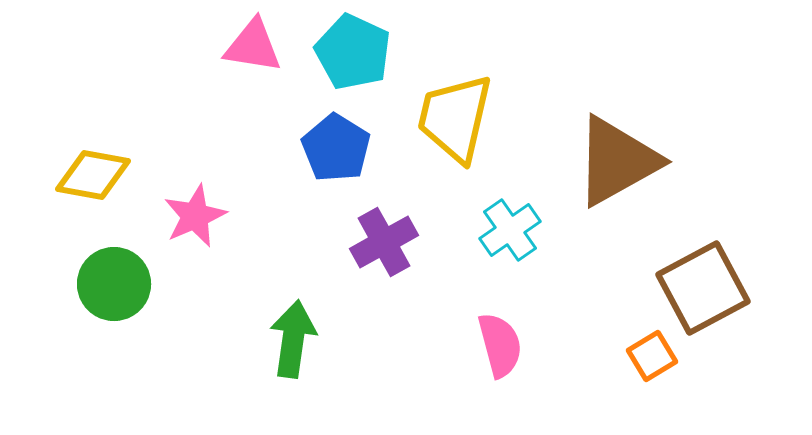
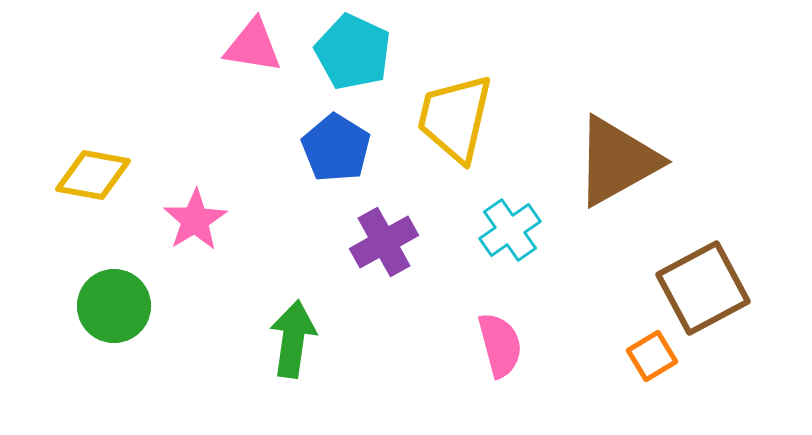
pink star: moved 4 px down; rotated 8 degrees counterclockwise
green circle: moved 22 px down
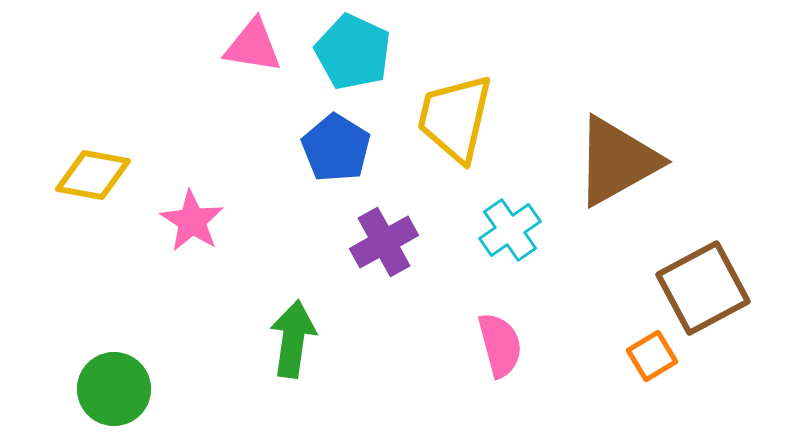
pink star: moved 3 px left, 1 px down; rotated 8 degrees counterclockwise
green circle: moved 83 px down
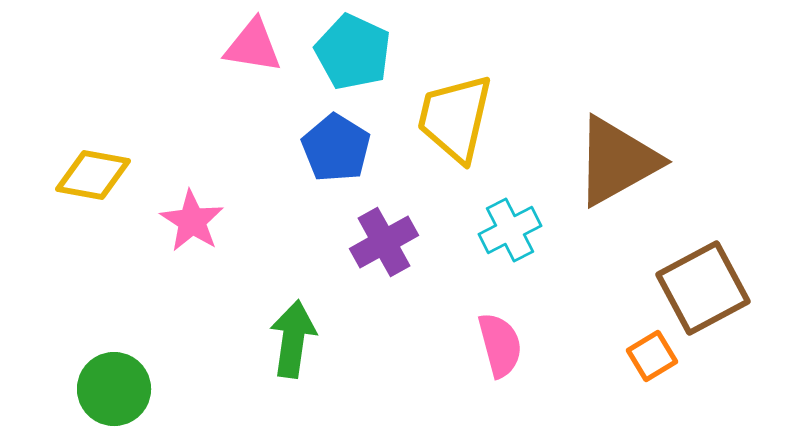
cyan cross: rotated 8 degrees clockwise
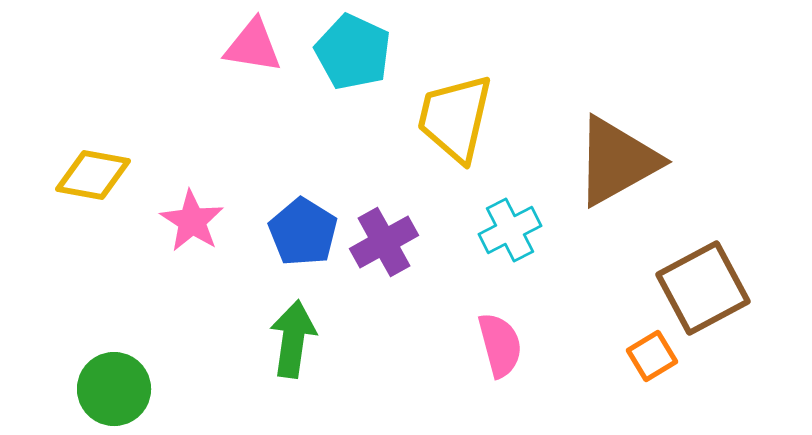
blue pentagon: moved 33 px left, 84 px down
